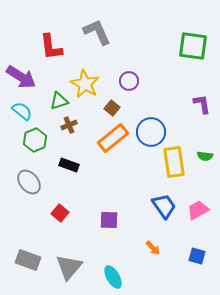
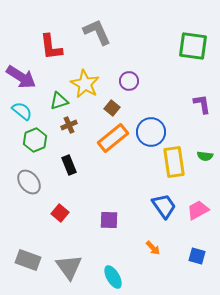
black rectangle: rotated 48 degrees clockwise
gray triangle: rotated 16 degrees counterclockwise
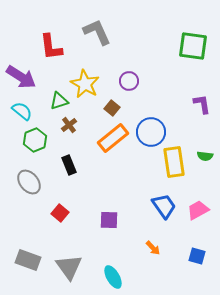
brown cross: rotated 14 degrees counterclockwise
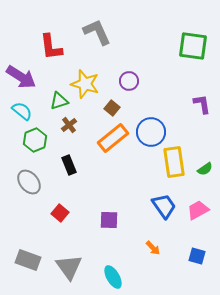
yellow star: rotated 12 degrees counterclockwise
green semicircle: moved 13 px down; rotated 42 degrees counterclockwise
